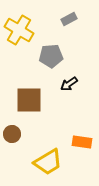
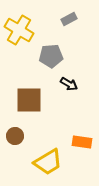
black arrow: rotated 114 degrees counterclockwise
brown circle: moved 3 px right, 2 px down
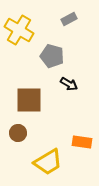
gray pentagon: moved 1 px right; rotated 20 degrees clockwise
brown circle: moved 3 px right, 3 px up
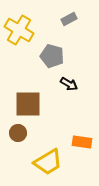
brown square: moved 1 px left, 4 px down
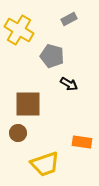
yellow trapezoid: moved 3 px left, 2 px down; rotated 12 degrees clockwise
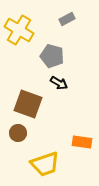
gray rectangle: moved 2 px left
black arrow: moved 10 px left, 1 px up
brown square: rotated 20 degrees clockwise
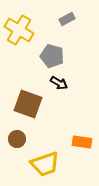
brown circle: moved 1 px left, 6 px down
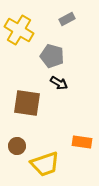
brown square: moved 1 px left, 1 px up; rotated 12 degrees counterclockwise
brown circle: moved 7 px down
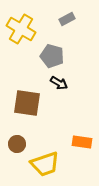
yellow cross: moved 2 px right, 1 px up
brown circle: moved 2 px up
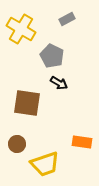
gray pentagon: rotated 10 degrees clockwise
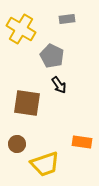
gray rectangle: rotated 21 degrees clockwise
black arrow: moved 2 px down; rotated 24 degrees clockwise
